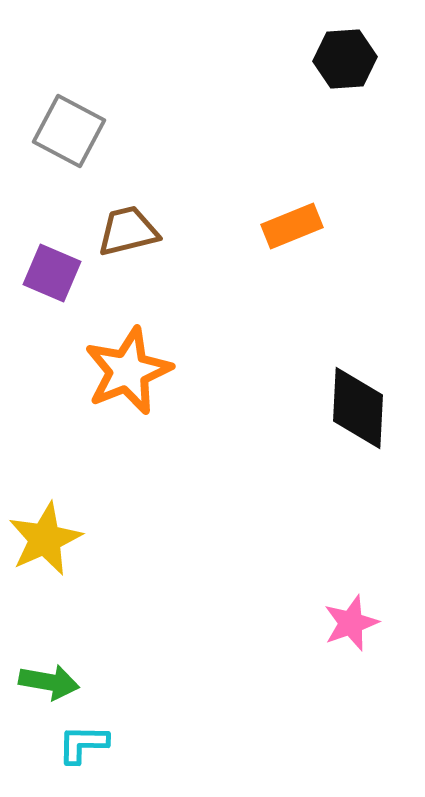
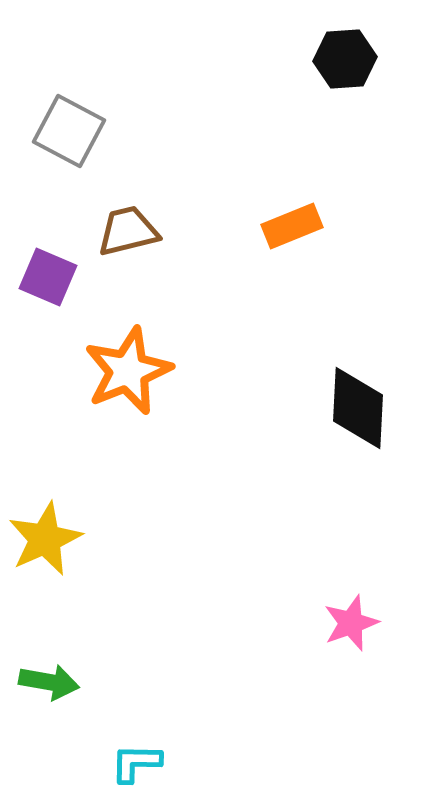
purple square: moved 4 px left, 4 px down
cyan L-shape: moved 53 px right, 19 px down
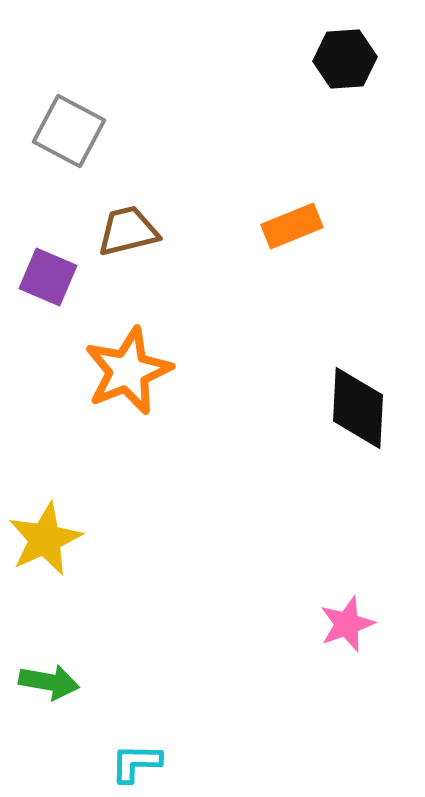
pink star: moved 4 px left, 1 px down
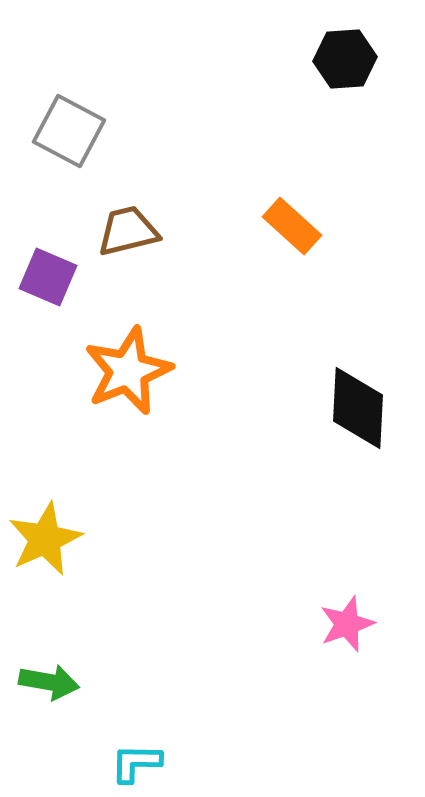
orange rectangle: rotated 64 degrees clockwise
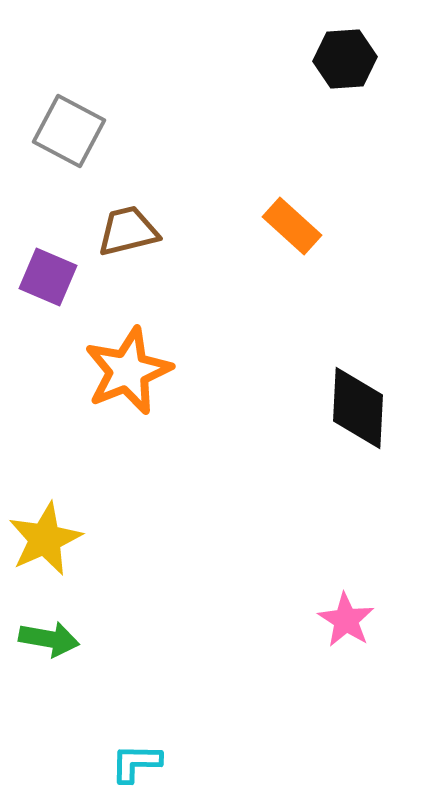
pink star: moved 1 px left, 4 px up; rotated 20 degrees counterclockwise
green arrow: moved 43 px up
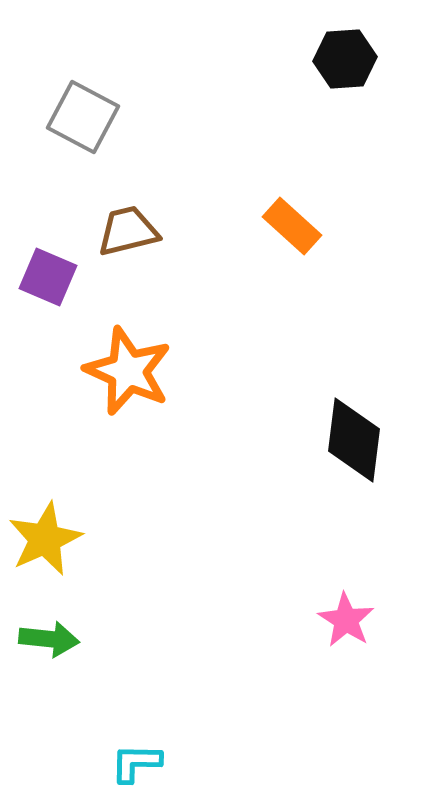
gray square: moved 14 px right, 14 px up
orange star: rotated 26 degrees counterclockwise
black diamond: moved 4 px left, 32 px down; rotated 4 degrees clockwise
green arrow: rotated 4 degrees counterclockwise
